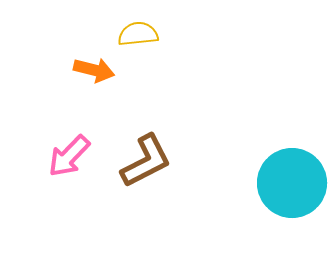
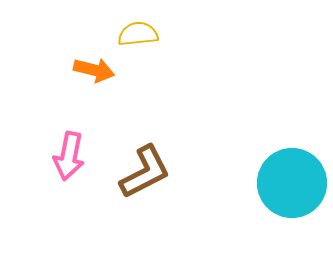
pink arrow: rotated 33 degrees counterclockwise
brown L-shape: moved 1 px left, 11 px down
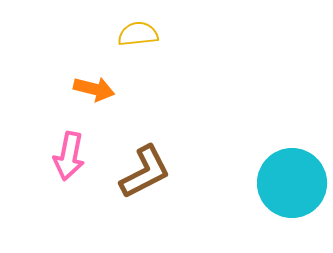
orange arrow: moved 19 px down
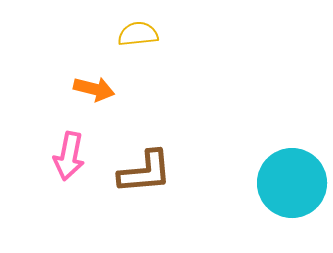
brown L-shape: rotated 22 degrees clockwise
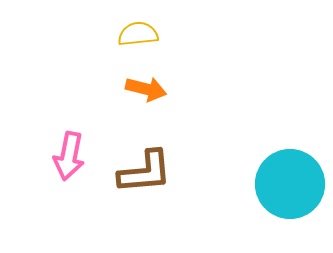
orange arrow: moved 52 px right
cyan circle: moved 2 px left, 1 px down
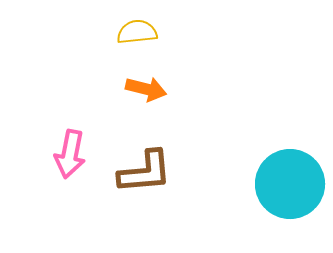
yellow semicircle: moved 1 px left, 2 px up
pink arrow: moved 1 px right, 2 px up
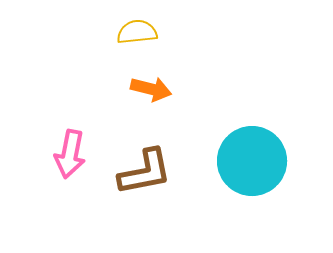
orange arrow: moved 5 px right
brown L-shape: rotated 6 degrees counterclockwise
cyan circle: moved 38 px left, 23 px up
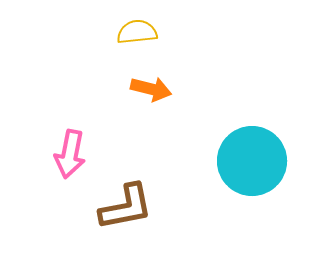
brown L-shape: moved 19 px left, 35 px down
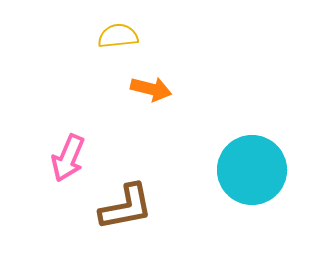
yellow semicircle: moved 19 px left, 4 px down
pink arrow: moved 2 px left, 4 px down; rotated 12 degrees clockwise
cyan circle: moved 9 px down
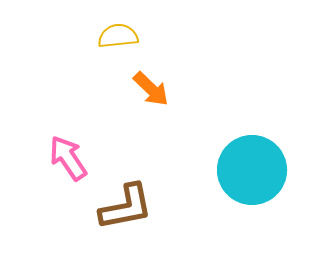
orange arrow: rotated 30 degrees clockwise
pink arrow: rotated 123 degrees clockwise
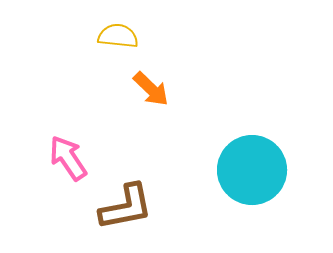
yellow semicircle: rotated 12 degrees clockwise
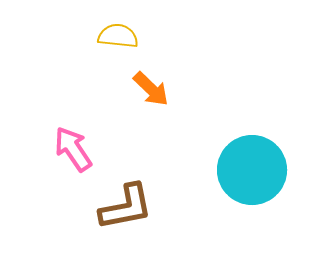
pink arrow: moved 5 px right, 9 px up
